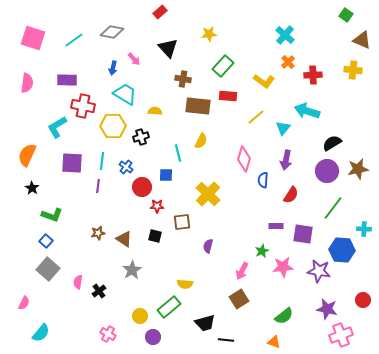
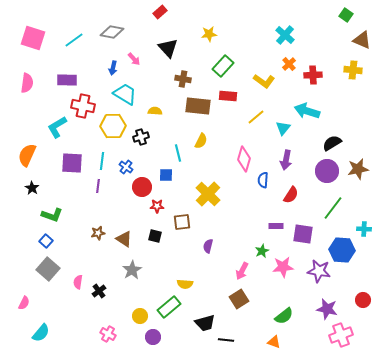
orange cross at (288, 62): moved 1 px right, 2 px down
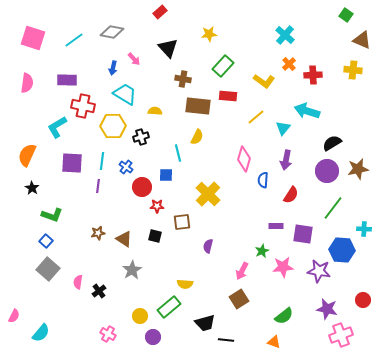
yellow semicircle at (201, 141): moved 4 px left, 4 px up
pink semicircle at (24, 303): moved 10 px left, 13 px down
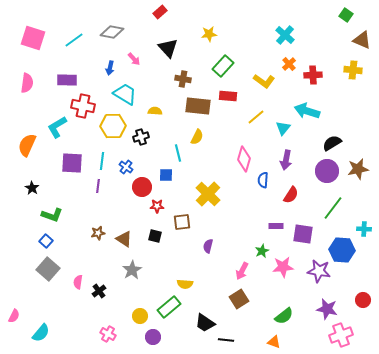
blue arrow at (113, 68): moved 3 px left
orange semicircle at (27, 155): moved 10 px up
black trapezoid at (205, 323): rotated 50 degrees clockwise
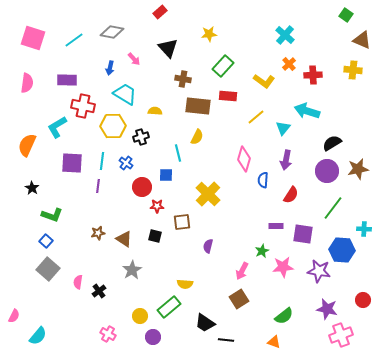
blue cross at (126, 167): moved 4 px up
cyan semicircle at (41, 333): moved 3 px left, 3 px down
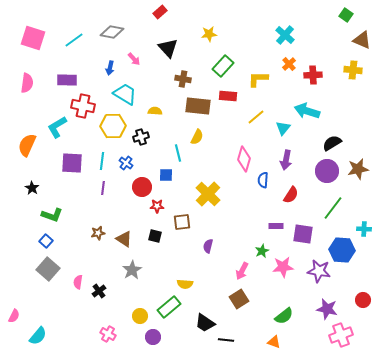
yellow L-shape at (264, 81): moved 6 px left, 2 px up; rotated 145 degrees clockwise
purple line at (98, 186): moved 5 px right, 2 px down
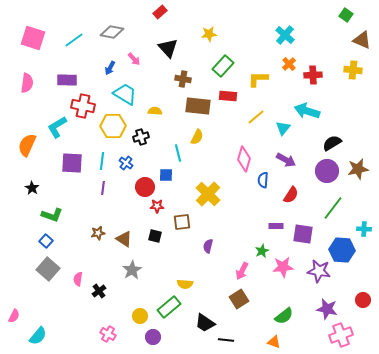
blue arrow at (110, 68): rotated 16 degrees clockwise
purple arrow at (286, 160): rotated 72 degrees counterclockwise
red circle at (142, 187): moved 3 px right
pink semicircle at (78, 282): moved 3 px up
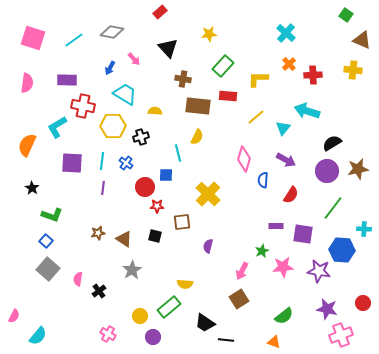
cyan cross at (285, 35): moved 1 px right, 2 px up
red circle at (363, 300): moved 3 px down
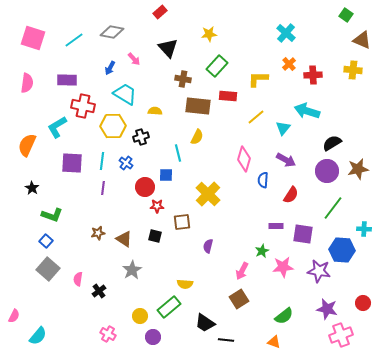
green rectangle at (223, 66): moved 6 px left
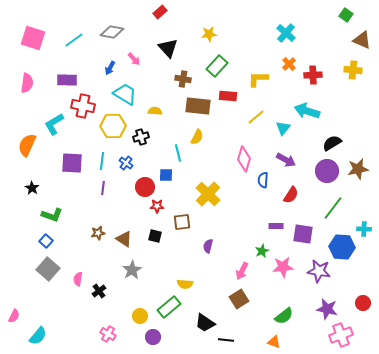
cyan L-shape at (57, 127): moved 3 px left, 3 px up
blue hexagon at (342, 250): moved 3 px up
